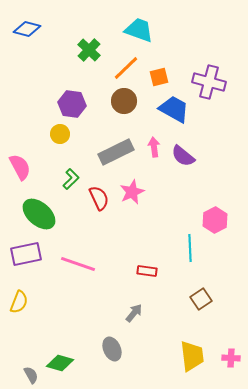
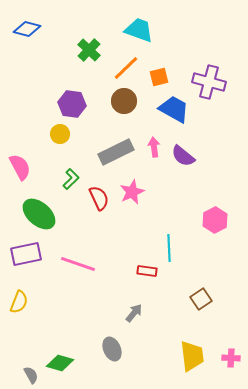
cyan line: moved 21 px left
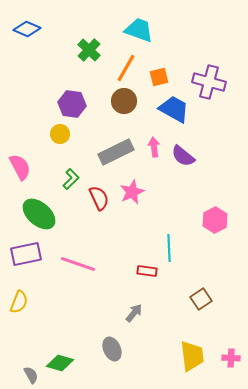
blue diamond: rotated 8 degrees clockwise
orange line: rotated 16 degrees counterclockwise
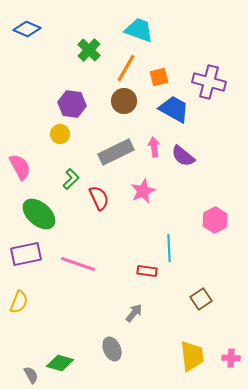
pink star: moved 11 px right, 1 px up
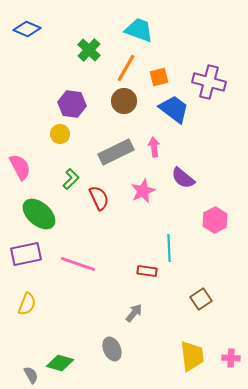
blue trapezoid: rotated 8 degrees clockwise
purple semicircle: moved 22 px down
yellow semicircle: moved 8 px right, 2 px down
